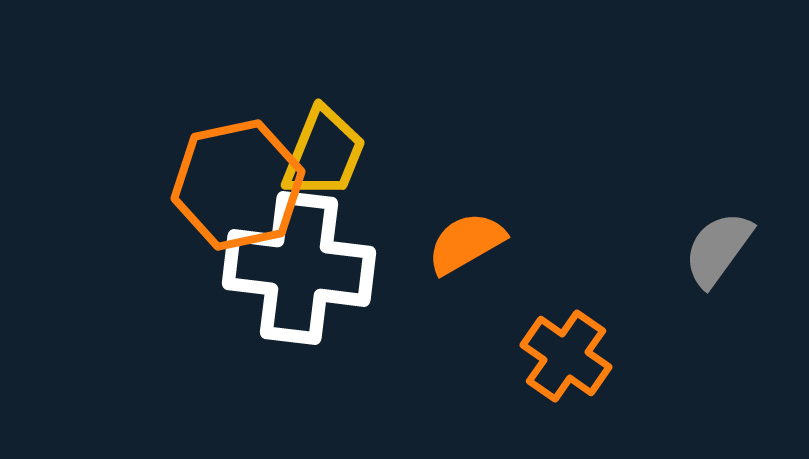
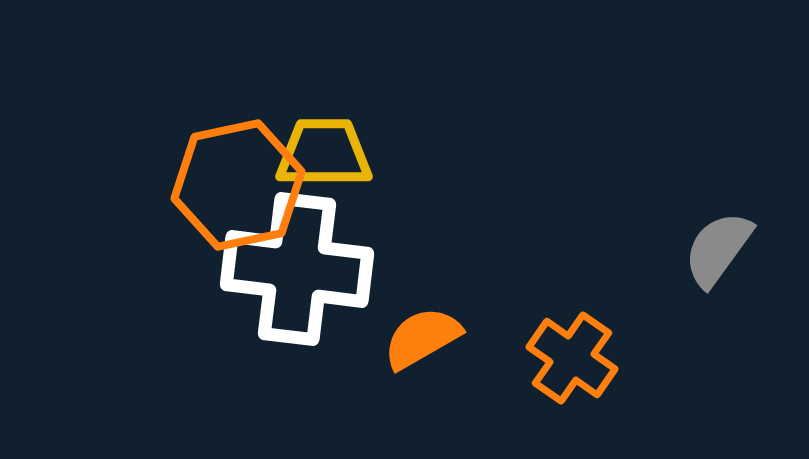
yellow trapezoid: rotated 112 degrees counterclockwise
orange semicircle: moved 44 px left, 95 px down
white cross: moved 2 px left, 1 px down
orange cross: moved 6 px right, 2 px down
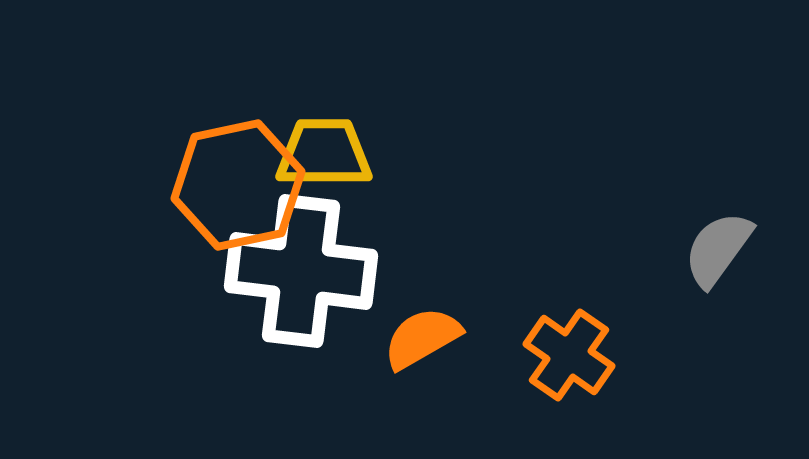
white cross: moved 4 px right, 2 px down
orange cross: moved 3 px left, 3 px up
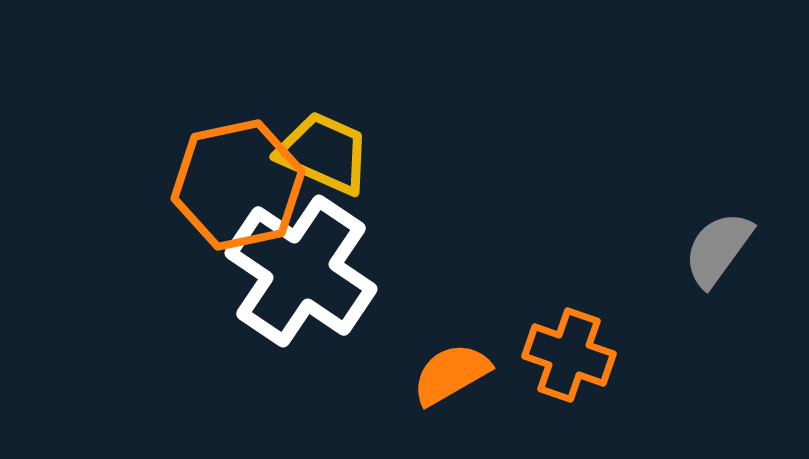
yellow trapezoid: rotated 24 degrees clockwise
white cross: rotated 27 degrees clockwise
orange semicircle: moved 29 px right, 36 px down
orange cross: rotated 16 degrees counterclockwise
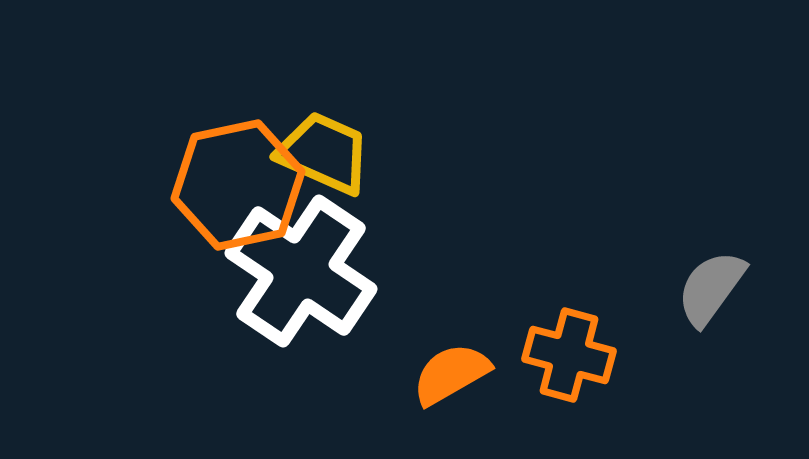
gray semicircle: moved 7 px left, 39 px down
orange cross: rotated 4 degrees counterclockwise
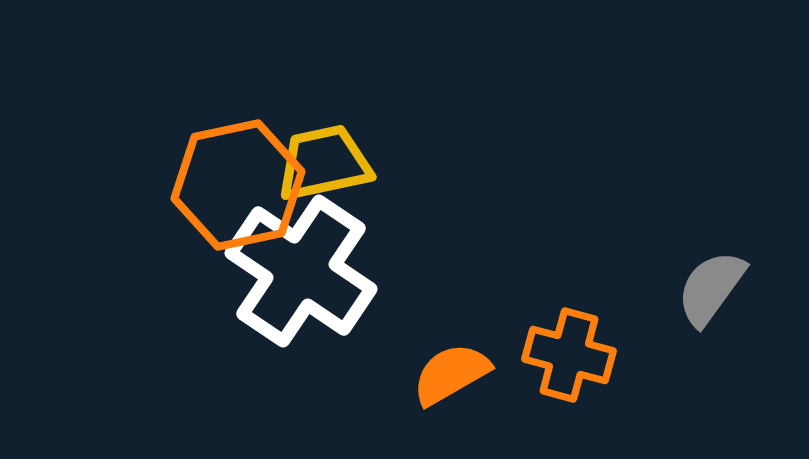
yellow trapezoid: moved 10 px down; rotated 36 degrees counterclockwise
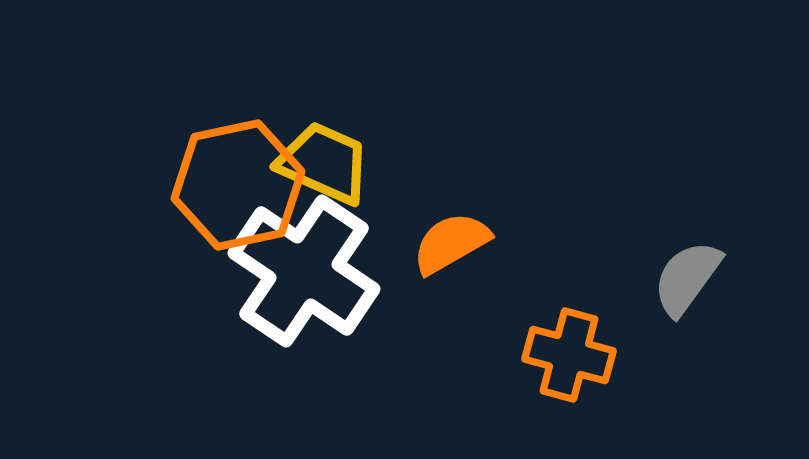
yellow trapezoid: rotated 36 degrees clockwise
white cross: moved 3 px right
gray semicircle: moved 24 px left, 10 px up
orange semicircle: moved 131 px up
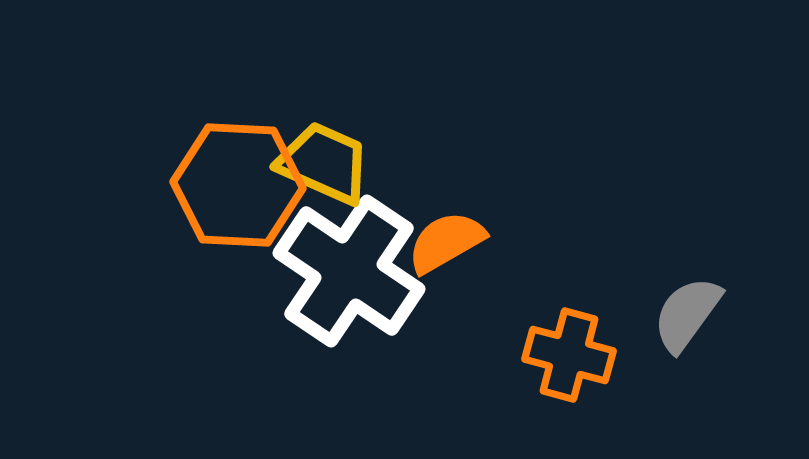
orange hexagon: rotated 15 degrees clockwise
orange semicircle: moved 5 px left, 1 px up
white cross: moved 45 px right
gray semicircle: moved 36 px down
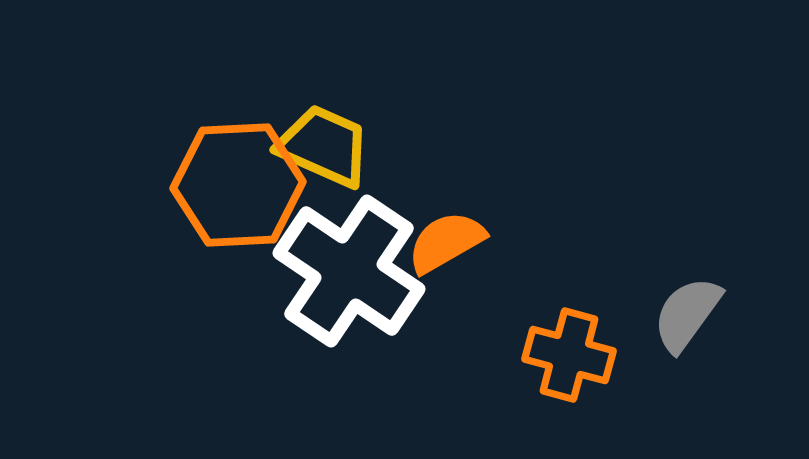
yellow trapezoid: moved 17 px up
orange hexagon: rotated 6 degrees counterclockwise
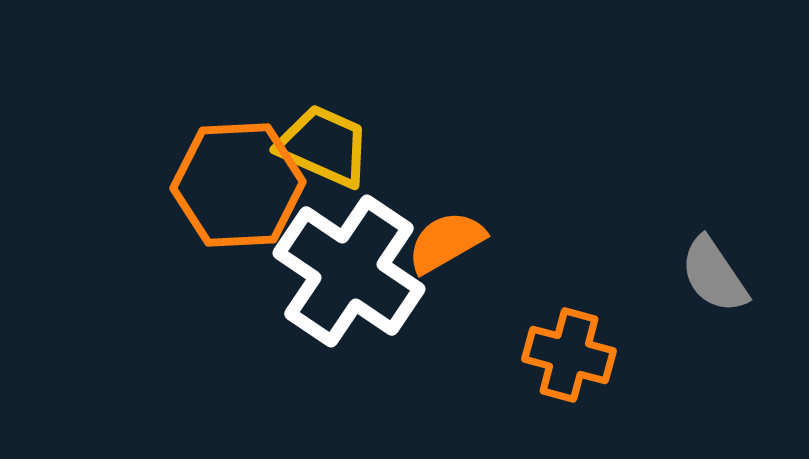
gray semicircle: moved 27 px right, 39 px up; rotated 70 degrees counterclockwise
